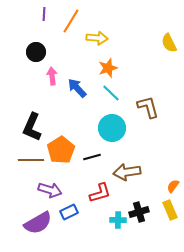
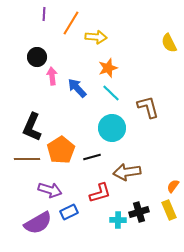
orange line: moved 2 px down
yellow arrow: moved 1 px left, 1 px up
black circle: moved 1 px right, 5 px down
brown line: moved 4 px left, 1 px up
yellow rectangle: moved 1 px left
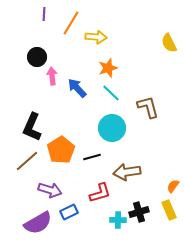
brown line: moved 2 px down; rotated 40 degrees counterclockwise
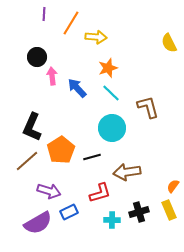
purple arrow: moved 1 px left, 1 px down
cyan cross: moved 6 px left
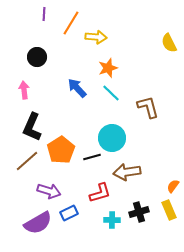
pink arrow: moved 28 px left, 14 px down
cyan circle: moved 10 px down
blue rectangle: moved 1 px down
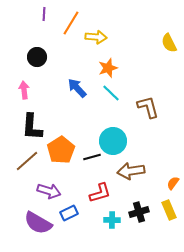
black L-shape: rotated 20 degrees counterclockwise
cyan circle: moved 1 px right, 3 px down
brown arrow: moved 4 px right, 1 px up
orange semicircle: moved 3 px up
purple semicircle: rotated 60 degrees clockwise
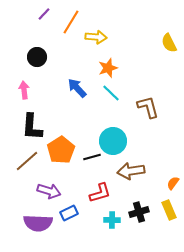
purple line: rotated 40 degrees clockwise
orange line: moved 1 px up
purple semicircle: rotated 28 degrees counterclockwise
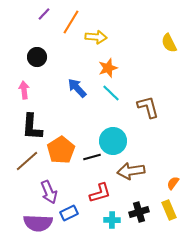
purple arrow: moved 1 px down; rotated 50 degrees clockwise
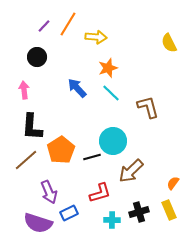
purple line: moved 12 px down
orange line: moved 3 px left, 2 px down
brown line: moved 1 px left, 1 px up
brown arrow: rotated 36 degrees counterclockwise
purple semicircle: rotated 16 degrees clockwise
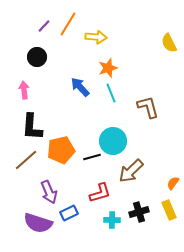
blue arrow: moved 3 px right, 1 px up
cyan line: rotated 24 degrees clockwise
orange pentagon: rotated 20 degrees clockwise
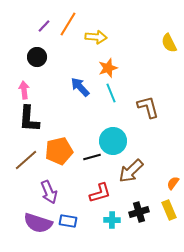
black L-shape: moved 3 px left, 8 px up
orange pentagon: moved 2 px left, 1 px down
blue rectangle: moved 1 px left, 8 px down; rotated 36 degrees clockwise
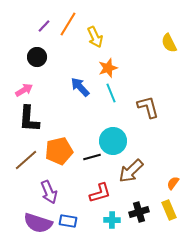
yellow arrow: moved 1 px left; rotated 60 degrees clockwise
pink arrow: rotated 66 degrees clockwise
